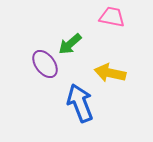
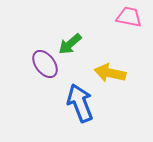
pink trapezoid: moved 17 px right
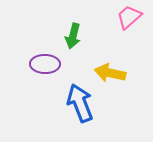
pink trapezoid: rotated 52 degrees counterclockwise
green arrow: moved 3 px right, 8 px up; rotated 35 degrees counterclockwise
purple ellipse: rotated 52 degrees counterclockwise
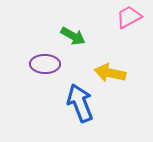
pink trapezoid: rotated 12 degrees clockwise
green arrow: rotated 75 degrees counterclockwise
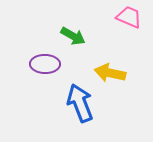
pink trapezoid: rotated 52 degrees clockwise
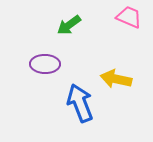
green arrow: moved 4 px left, 11 px up; rotated 115 degrees clockwise
yellow arrow: moved 6 px right, 6 px down
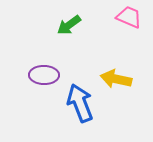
purple ellipse: moved 1 px left, 11 px down
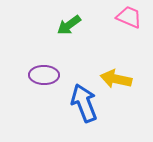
blue arrow: moved 4 px right
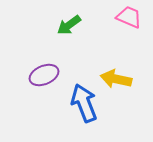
purple ellipse: rotated 24 degrees counterclockwise
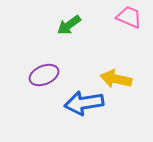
blue arrow: rotated 78 degrees counterclockwise
